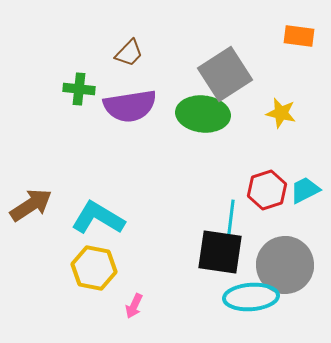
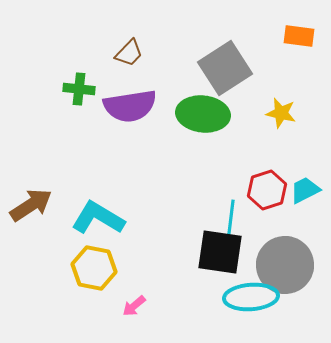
gray square: moved 6 px up
pink arrow: rotated 25 degrees clockwise
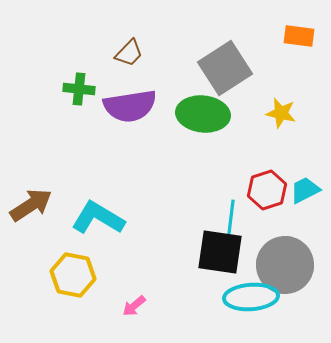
yellow hexagon: moved 21 px left, 7 px down
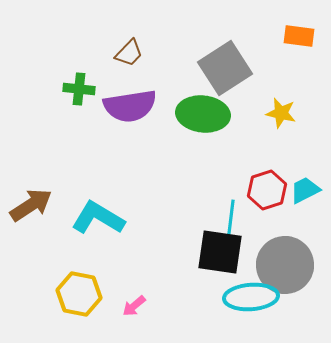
yellow hexagon: moved 6 px right, 19 px down
